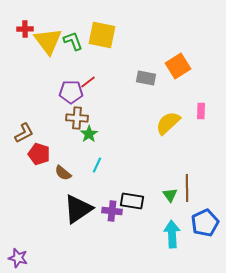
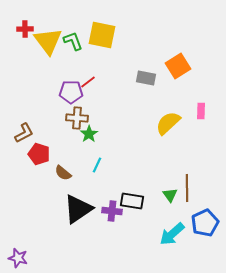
cyan arrow: rotated 128 degrees counterclockwise
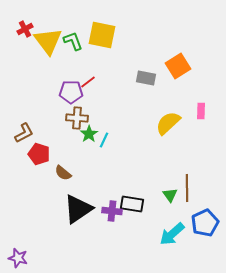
red cross: rotated 28 degrees counterclockwise
cyan line: moved 7 px right, 25 px up
black rectangle: moved 3 px down
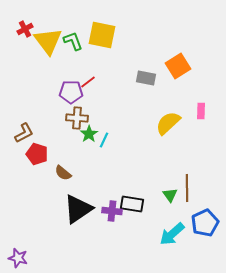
red pentagon: moved 2 px left
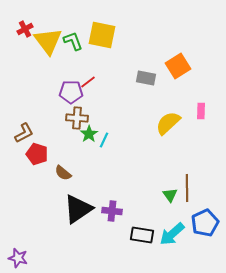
black rectangle: moved 10 px right, 31 px down
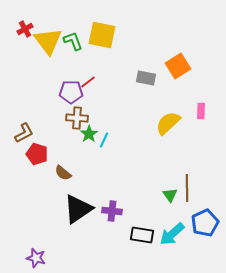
purple star: moved 18 px right
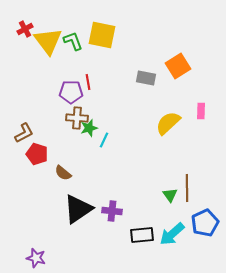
red line: rotated 63 degrees counterclockwise
green star: moved 6 px up; rotated 18 degrees clockwise
black rectangle: rotated 15 degrees counterclockwise
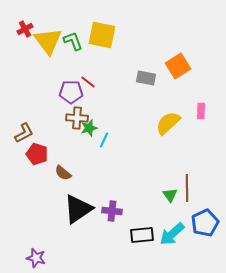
red line: rotated 42 degrees counterclockwise
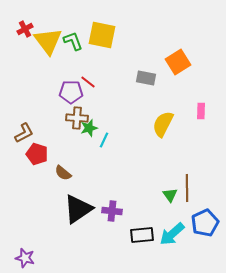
orange square: moved 4 px up
yellow semicircle: moved 5 px left, 1 px down; rotated 20 degrees counterclockwise
purple star: moved 11 px left
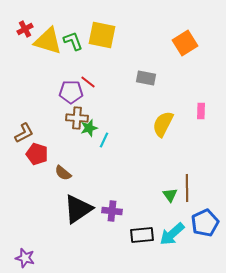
yellow triangle: rotated 36 degrees counterclockwise
orange square: moved 7 px right, 19 px up
